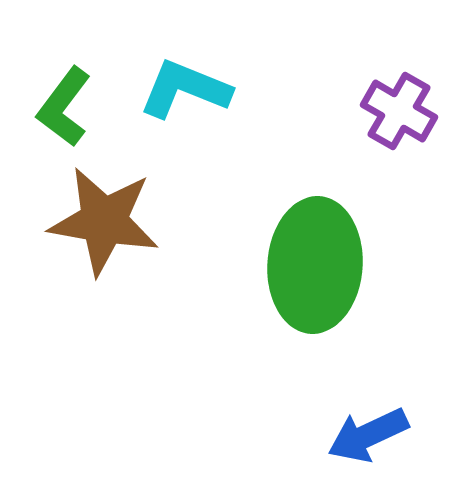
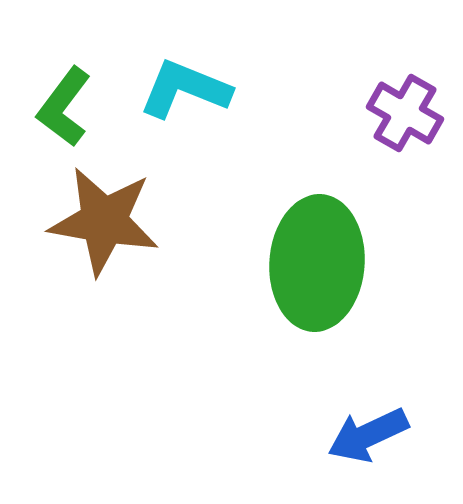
purple cross: moved 6 px right, 2 px down
green ellipse: moved 2 px right, 2 px up
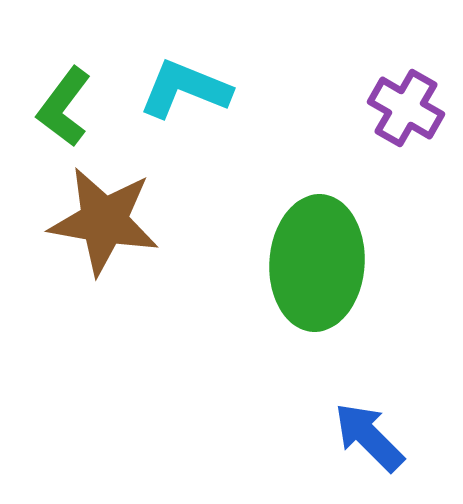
purple cross: moved 1 px right, 5 px up
blue arrow: moved 1 px right, 2 px down; rotated 70 degrees clockwise
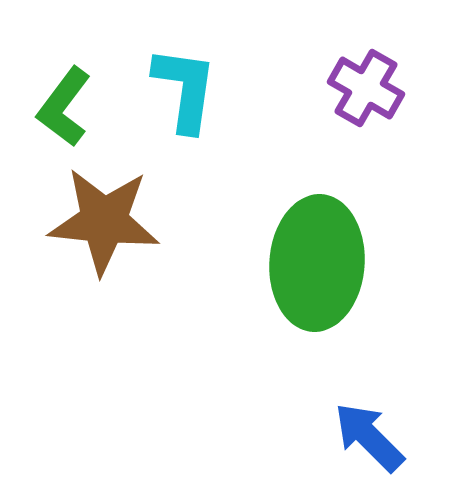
cyan L-shape: rotated 76 degrees clockwise
purple cross: moved 40 px left, 20 px up
brown star: rotated 4 degrees counterclockwise
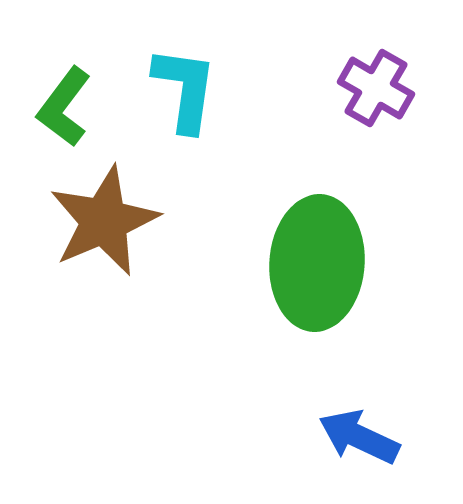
purple cross: moved 10 px right
brown star: rotated 29 degrees counterclockwise
blue arrow: moved 10 px left; rotated 20 degrees counterclockwise
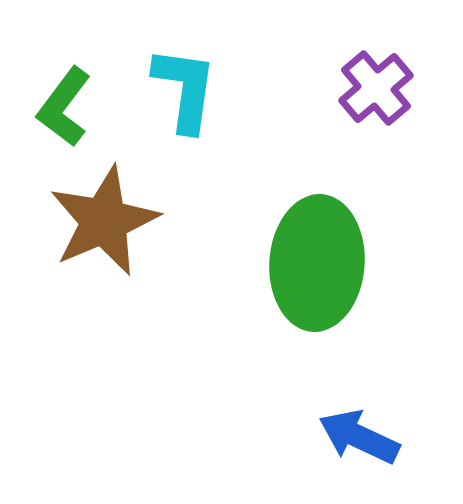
purple cross: rotated 20 degrees clockwise
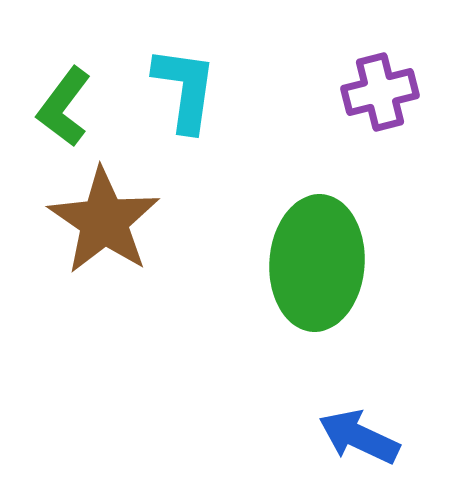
purple cross: moved 4 px right, 4 px down; rotated 26 degrees clockwise
brown star: rotated 15 degrees counterclockwise
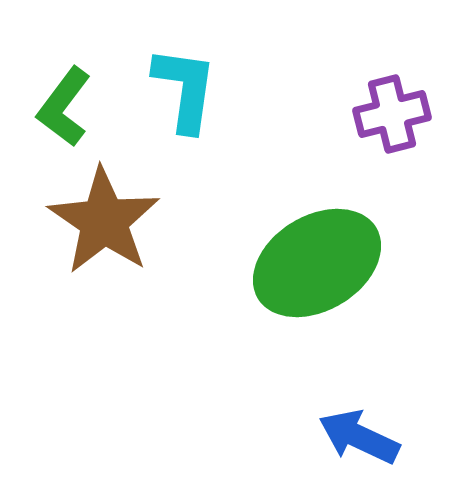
purple cross: moved 12 px right, 22 px down
green ellipse: rotated 55 degrees clockwise
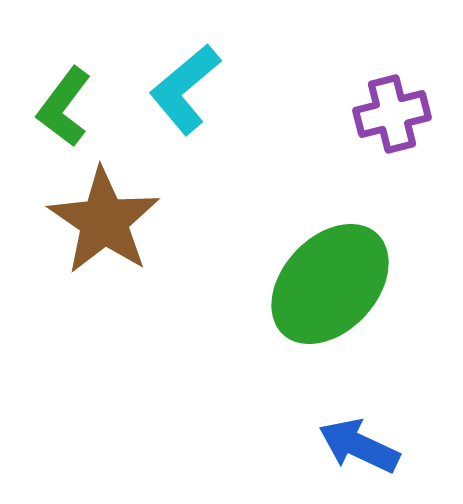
cyan L-shape: rotated 138 degrees counterclockwise
green ellipse: moved 13 px right, 21 px down; rotated 16 degrees counterclockwise
blue arrow: moved 9 px down
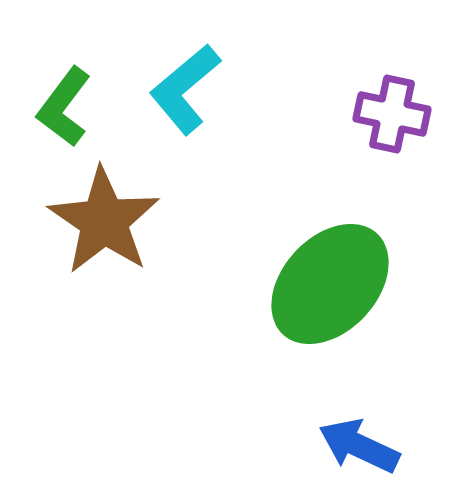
purple cross: rotated 26 degrees clockwise
